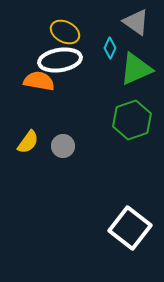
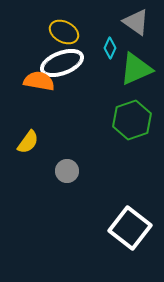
yellow ellipse: moved 1 px left
white ellipse: moved 2 px right, 3 px down; rotated 12 degrees counterclockwise
gray circle: moved 4 px right, 25 px down
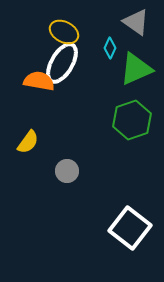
white ellipse: rotated 39 degrees counterclockwise
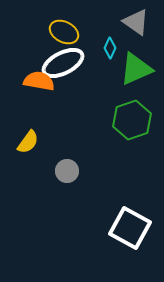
white ellipse: moved 1 px right; rotated 33 degrees clockwise
white square: rotated 9 degrees counterclockwise
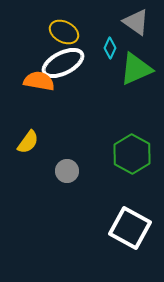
green hexagon: moved 34 px down; rotated 12 degrees counterclockwise
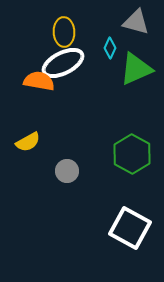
gray triangle: rotated 20 degrees counterclockwise
yellow ellipse: rotated 60 degrees clockwise
yellow semicircle: rotated 25 degrees clockwise
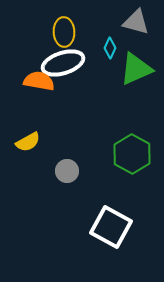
white ellipse: rotated 9 degrees clockwise
white square: moved 19 px left, 1 px up
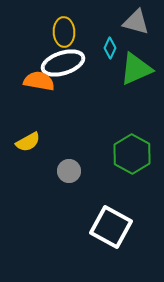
gray circle: moved 2 px right
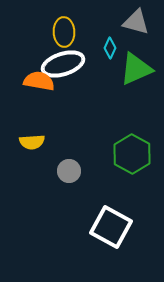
white ellipse: moved 1 px down
yellow semicircle: moved 4 px right; rotated 25 degrees clockwise
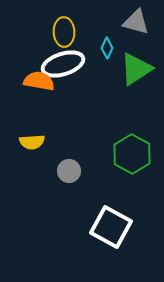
cyan diamond: moved 3 px left
green triangle: rotated 9 degrees counterclockwise
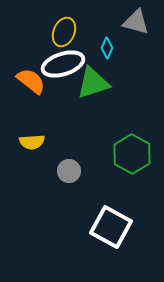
yellow ellipse: rotated 24 degrees clockwise
green triangle: moved 43 px left, 14 px down; rotated 15 degrees clockwise
orange semicircle: moved 8 px left; rotated 28 degrees clockwise
